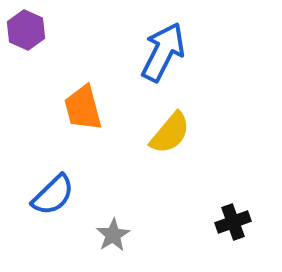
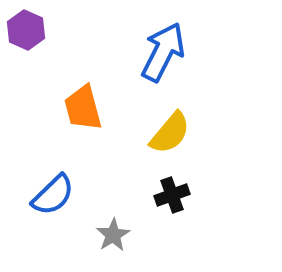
black cross: moved 61 px left, 27 px up
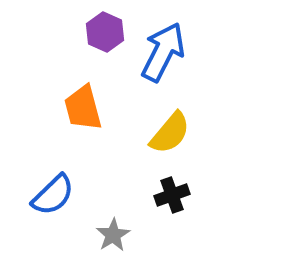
purple hexagon: moved 79 px right, 2 px down
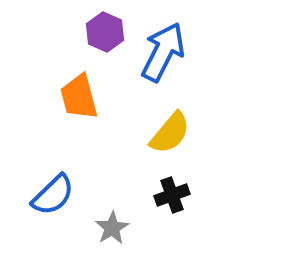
orange trapezoid: moved 4 px left, 11 px up
gray star: moved 1 px left, 7 px up
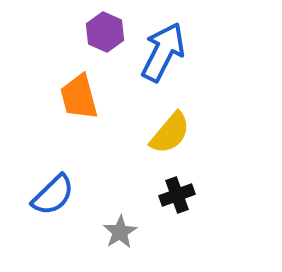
black cross: moved 5 px right
gray star: moved 8 px right, 4 px down
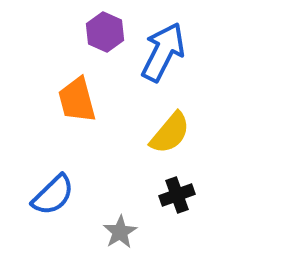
orange trapezoid: moved 2 px left, 3 px down
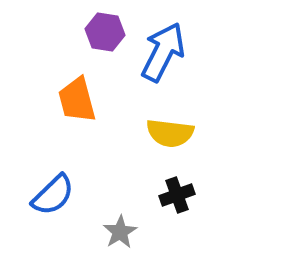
purple hexagon: rotated 15 degrees counterclockwise
yellow semicircle: rotated 57 degrees clockwise
